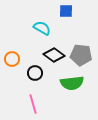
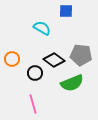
black diamond: moved 5 px down
green semicircle: rotated 15 degrees counterclockwise
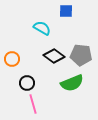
black diamond: moved 4 px up
black circle: moved 8 px left, 10 px down
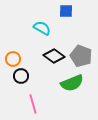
gray pentagon: moved 1 px down; rotated 15 degrees clockwise
orange circle: moved 1 px right
black circle: moved 6 px left, 7 px up
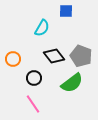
cyan semicircle: rotated 90 degrees clockwise
black diamond: rotated 15 degrees clockwise
black circle: moved 13 px right, 2 px down
green semicircle: rotated 15 degrees counterclockwise
pink line: rotated 18 degrees counterclockwise
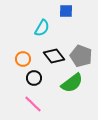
orange circle: moved 10 px right
pink line: rotated 12 degrees counterclockwise
